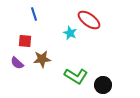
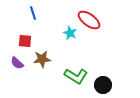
blue line: moved 1 px left, 1 px up
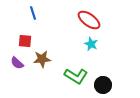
cyan star: moved 21 px right, 11 px down
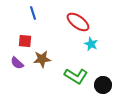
red ellipse: moved 11 px left, 2 px down
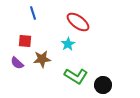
cyan star: moved 23 px left; rotated 16 degrees clockwise
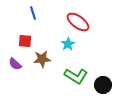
purple semicircle: moved 2 px left, 1 px down
